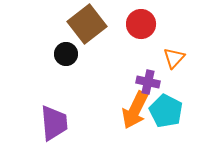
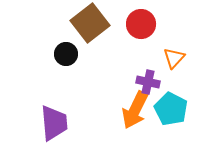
brown square: moved 3 px right, 1 px up
cyan pentagon: moved 5 px right, 2 px up
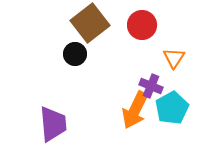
red circle: moved 1 px right, 1 px down
black circle: moved 9 px right
orange triangle: rotated 10 degrees counterclockwise
purple cross: moved 3 px right, 4 px down; rotated 10 degrees clockwise
cyan pentagon: moved 1 px right, 1 px up; rotated 16 degrees clockwise
purple trapezoid: moved 1 px left, 1 px down
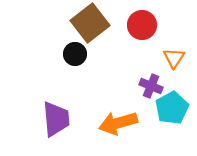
orange arrow: moved 17 px left, 13 px down; rotated 48 degrees clockwise
purple trapezoid: moved 3 px right, 5 px up
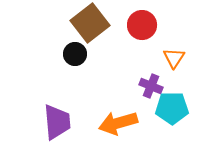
cyan pentagon: rotated 28 degrees clockwise
purple trapezoid: moved 1 px right, 3 px down
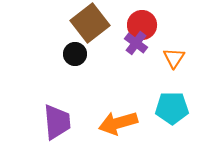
purple cross: moved 15 px left, 43 px up; rotated 15 degrees clockwise
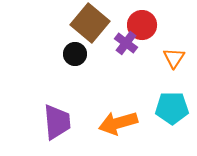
brown square: rotated 12 degrees counterclockwise
purple cross: moved 10 px left
